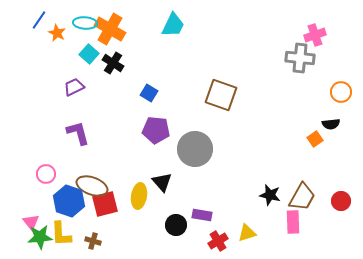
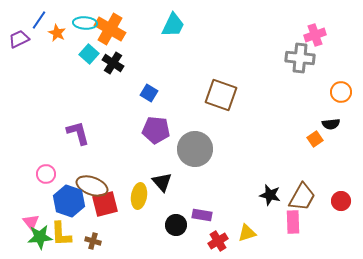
purple trapezoid: moved 55 px left, 48 px up
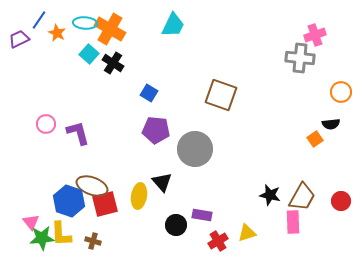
pink circle: moved 50 px up
green star: moved 2 px right, 1 px down
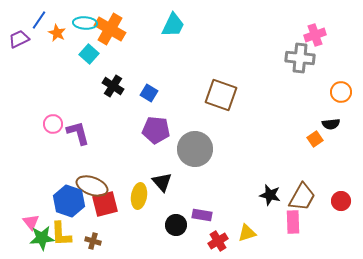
black cross: moved 23 px down
pink circle: moved 7 px right
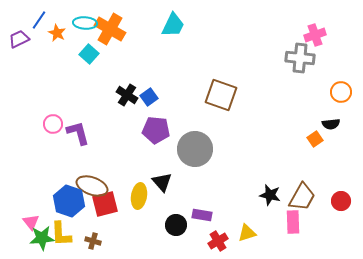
black cross: moved 14 px right, 9 px down
blue square: moved 4 px down; rotated 24 degrees clockwise
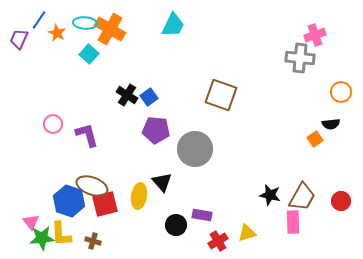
purple trapezoid: rotated 40 degrees counterclockwise
purple L-shape: moved 9 px right, 2 px down
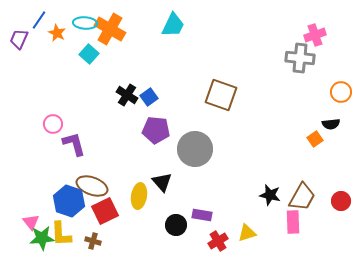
purple L-shape: moved 13 px left, 9 px down
red square: moved 7 px down; rotated 12 degrees counterclockwise
